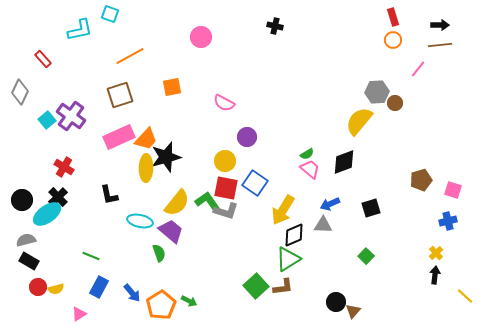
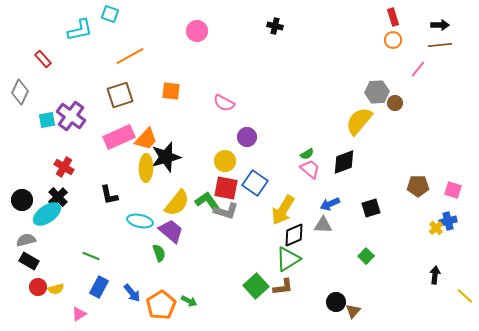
pink circle at (201, 37): moved 4 px left, 6 px up
orange square at (172, 87): moved 1 px left, 4 px down; rotated 18 degrees clockwise
cyan square at (47, 120): rotated 30 degrees clockwise
brown pentagon at (421, 180): moved 3 px left, 6 px down; rotated 15 degrees clockwise
yellow cross at (436, 253): moved 25 px up
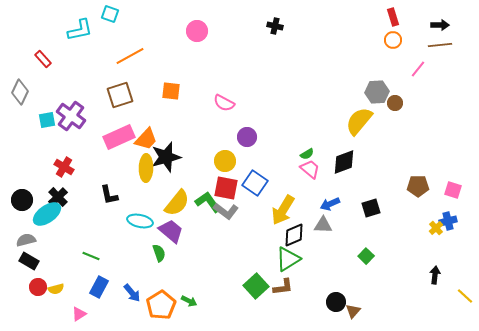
gray L-shape at (226, 211): rotated 20 degrees clockwise
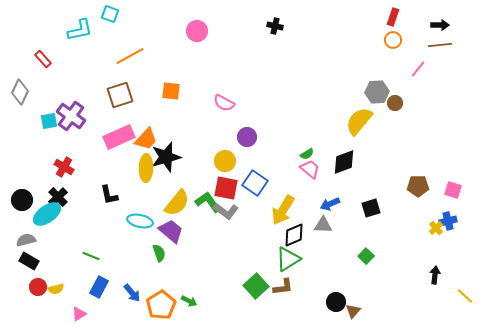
red rectangle at (393, 17): rotated 36 degrees clockwise
cyan square at (47, 120): moved 2 px right, 1 px down
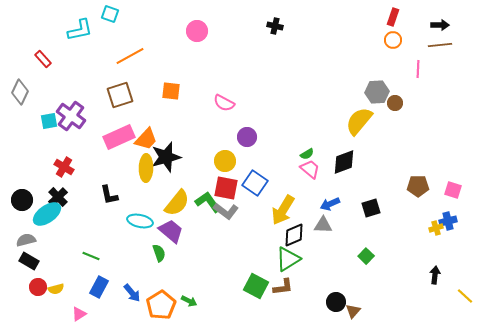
pink line at (418, 69): rotated 36 degrees counterclockwise
yellow cross at (436, 228): rotated 24 degrees clockwise
green square at (256, 286): rotated 20 degrees counterclockwise
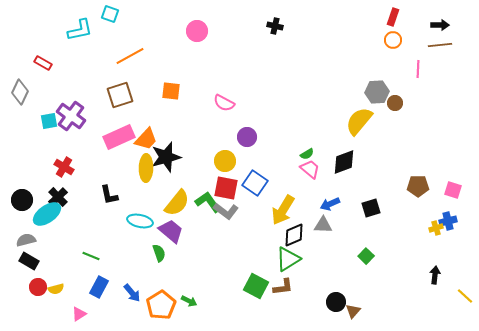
red rectangle at (43, 59): moved 4 px down; rotated 18 degrees counterclockwise
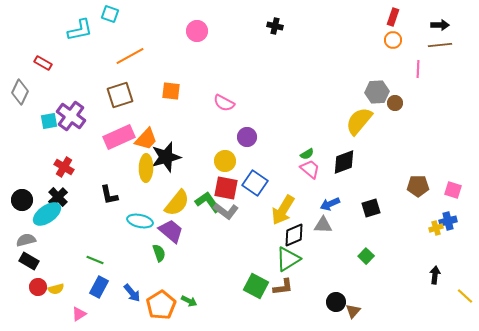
green line at (91, 256): moved 4 px right, 4 px down
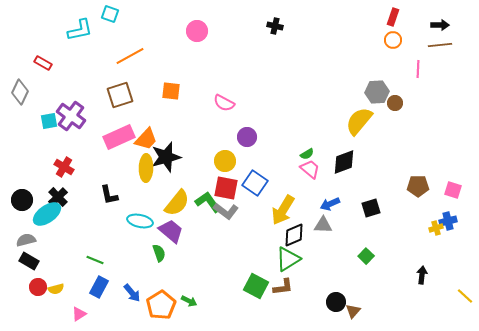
black arrow at (435, 275): moved 13 px left
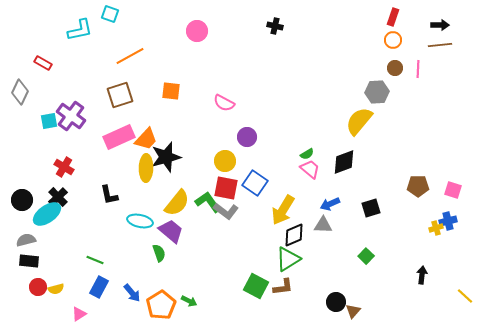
brown circle at (395, 103): moved 35 px up
black rectangle at (29, 261): rotated 24 degrees counterclockwise
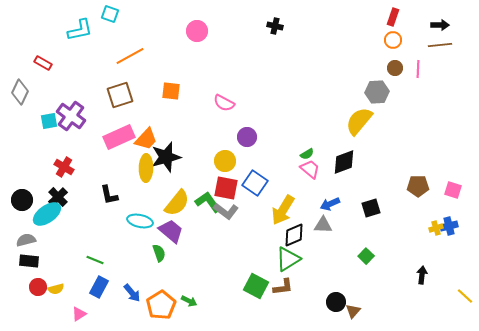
blue cross at (448, 221): moved 1 px right, 5 px down
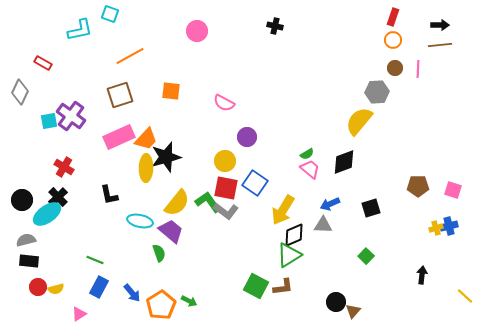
green triangle at (288, 259): moved 1 px right, 4 px up
